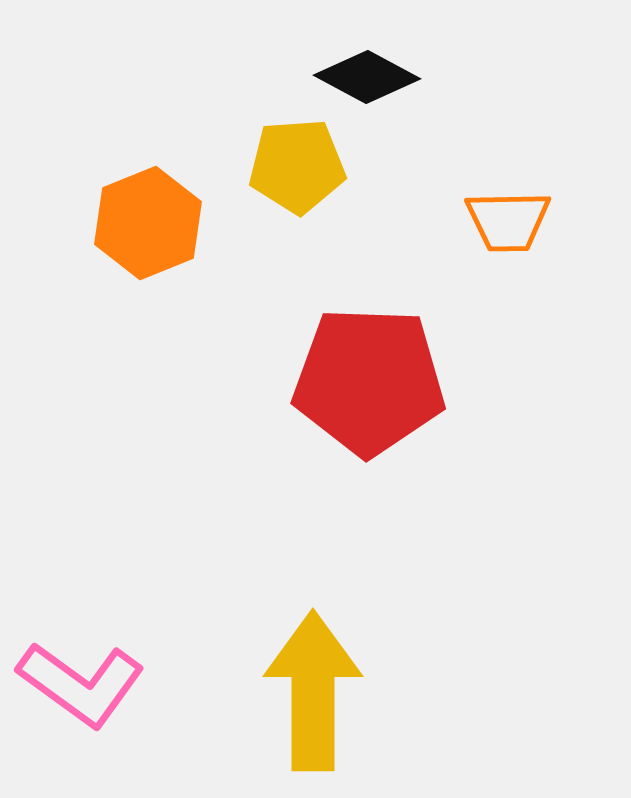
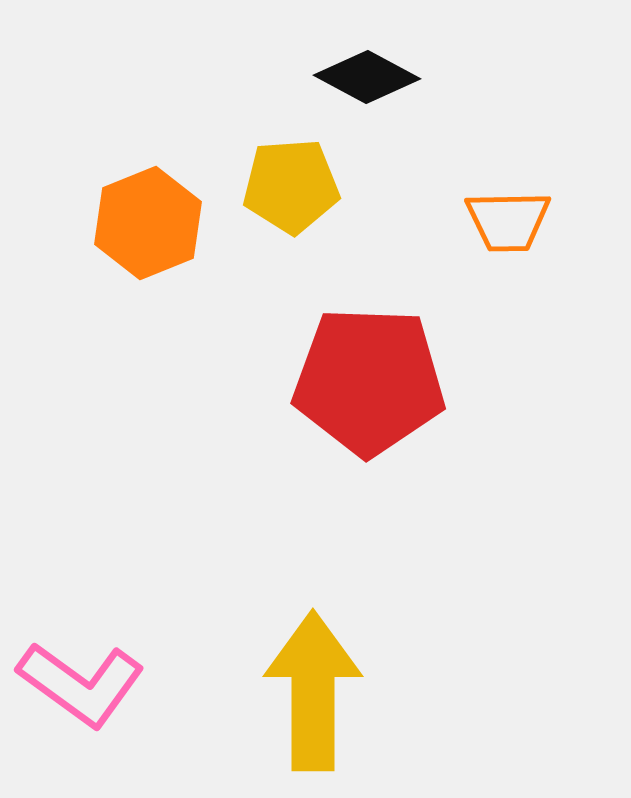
yellow pentagon: moved 6 px left, 20 px down
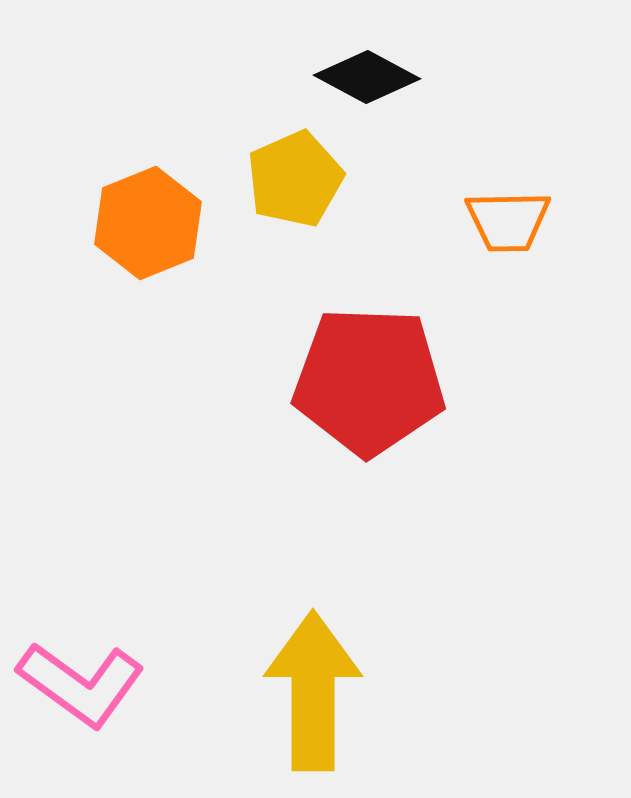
yellow pentagon: moved 4 px right, 7 px up; rotated 20 degrees counterclockwise
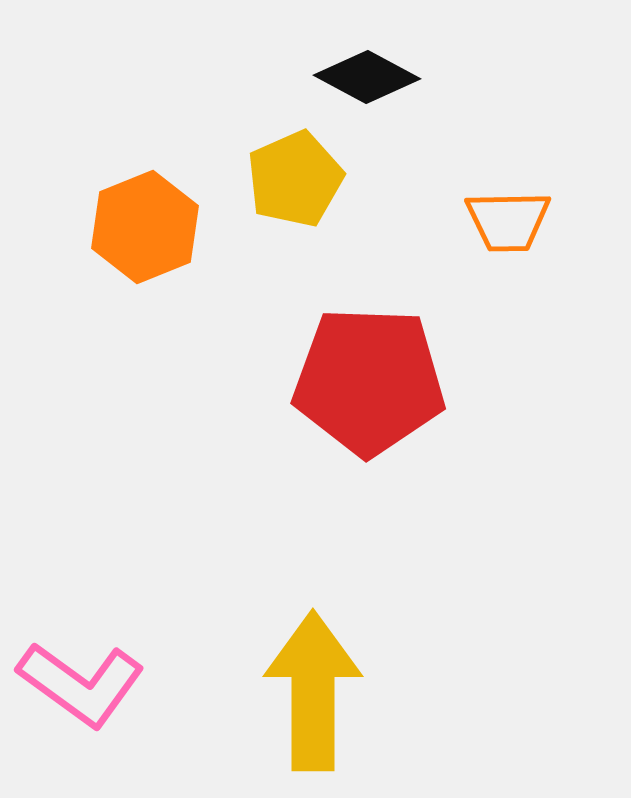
orange hexagon: moved 3 px left, 4 px down
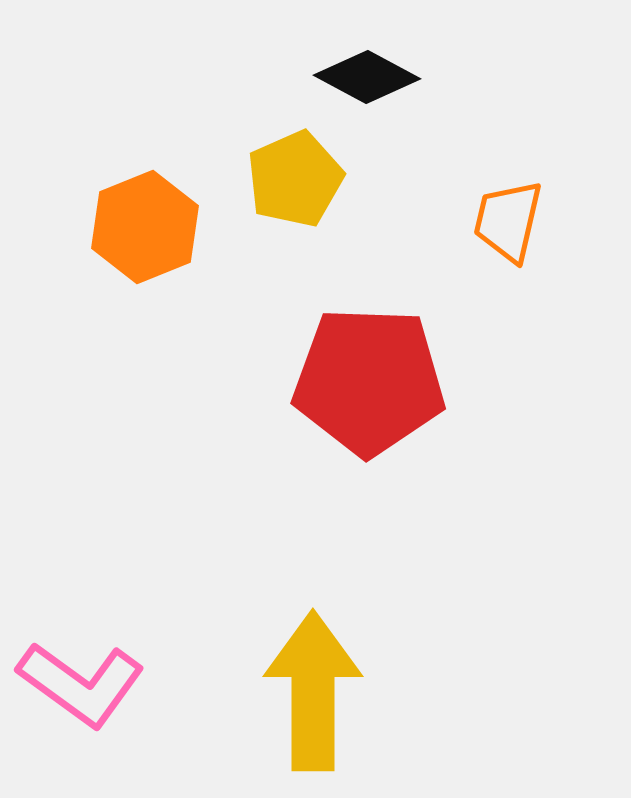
orange trapezoid: rotated 104 degrees clockwise
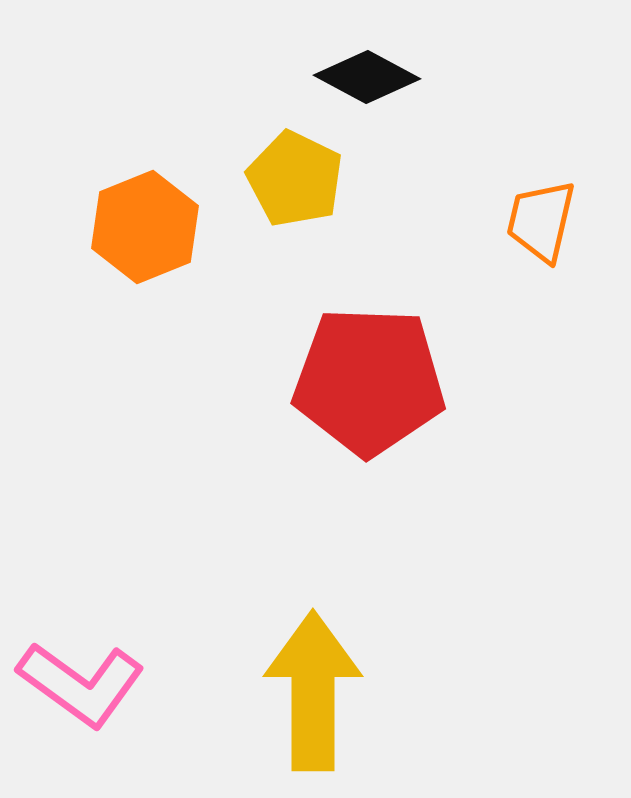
yellow pentagon: rotated 22 degrees counterclockwise
orange trapezoid: moved 33 px right
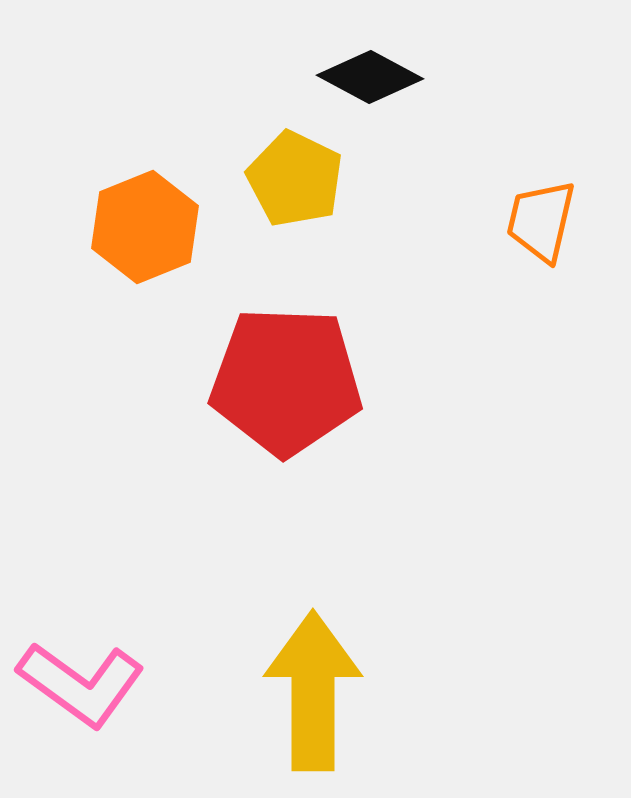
black diamond: moved 3 px right
red pentagon: moved 83 px left
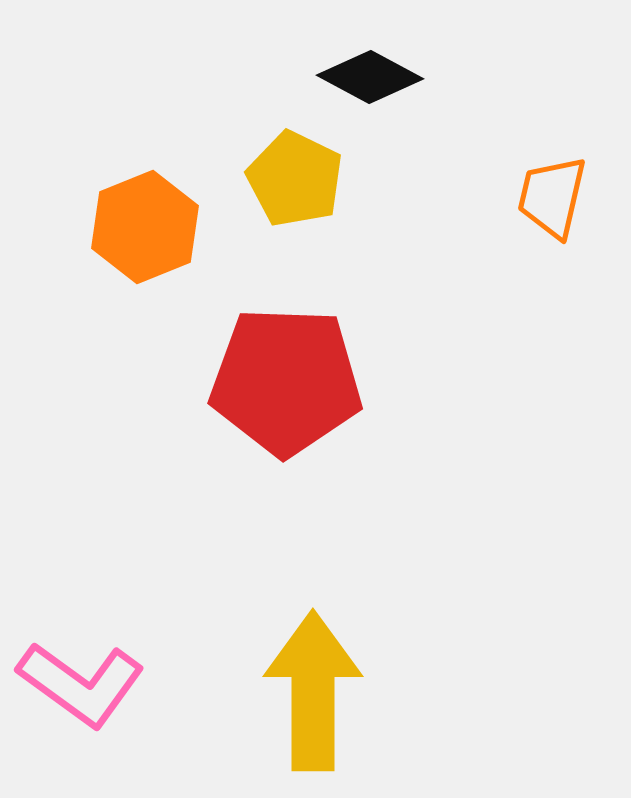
orange trapezoid: moved 11 px right, 24 px up
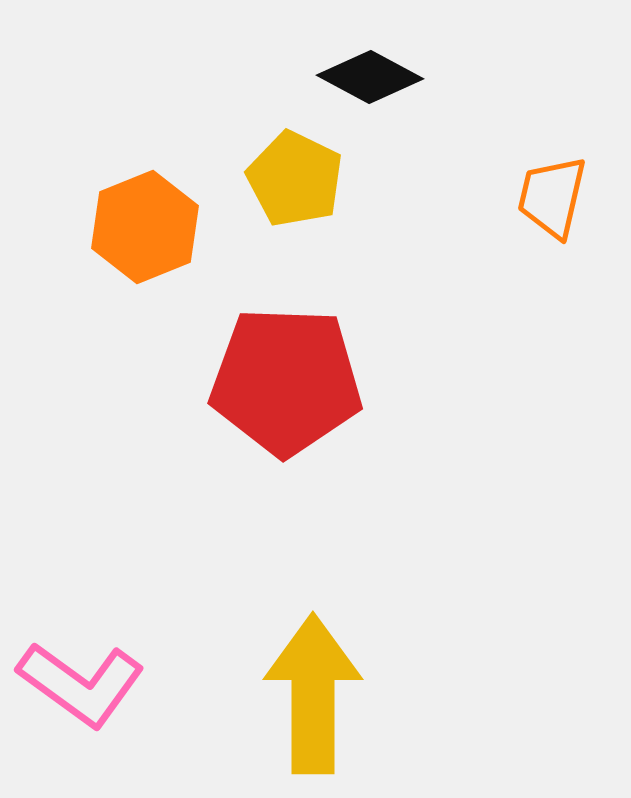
yellow arrow: moved 3 px down
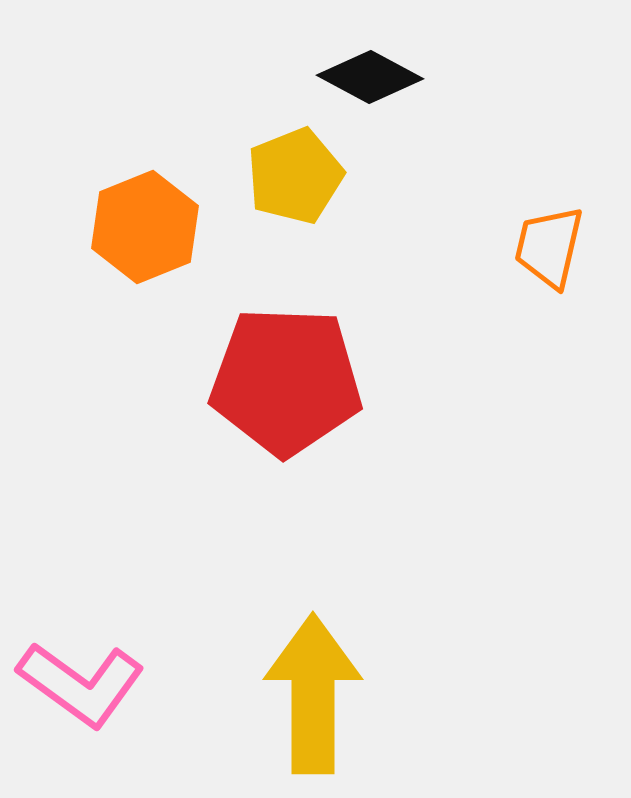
yellow pentagon: moved 3 px up; rotated 24 degrees clockwise
orange trapezoid: moved 3 px left, 50 px down
